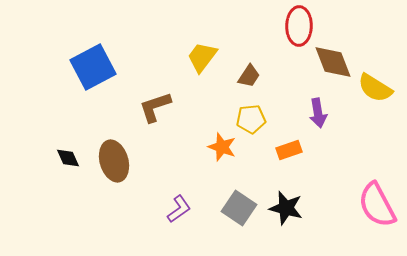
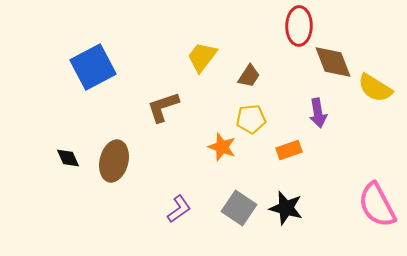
brown L-shape: moved 8 px right
brown ellipse: rotated 30 degrees clockwise
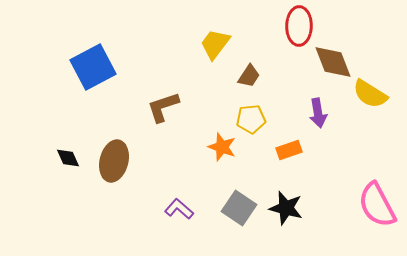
yellow trapezoid: moved 13 px right, 13 px up
yellow semicircle: moved 5 px left, 6 px down
purple L-shape: rotated 104 degrees counterclockwise
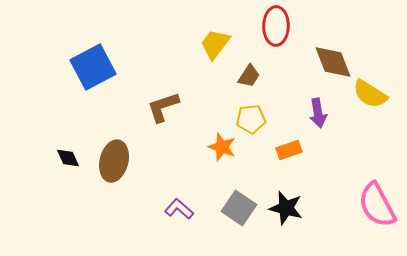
red ellipse: moved 23 px left
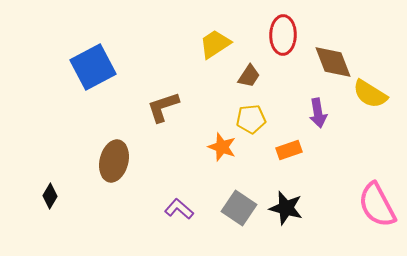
red ellipse: moved 7 px right, 9 px down
yellow trapezoid: rotated 20 degrees clockwise
black diamond: moved 18 px left, 38 px down; rotated 55 degrees clockwise
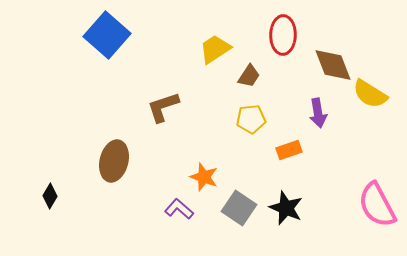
yellow trapezoid: moved 5 px down
brown diamond: moved 3 px down
blue square: moved 14 px right, 32 px up; rotated 21 degrees counterclockwise
orange star: moved 18 px left, 30 px down
black star: rotated 8 degrees clockwise
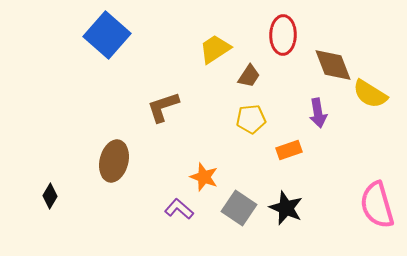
pink semicircle: rotated 12 degrees clockwise
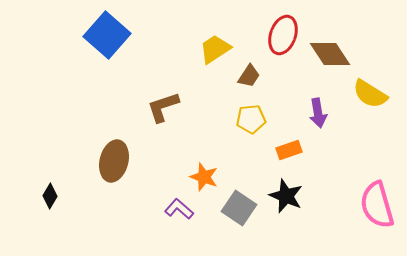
red ellipse: rotated 18 degrees clockwise
brown diamond: moved 3 px left, 11 px up; rotated 12 degrees counterclockwise
black star: moved 12 px up
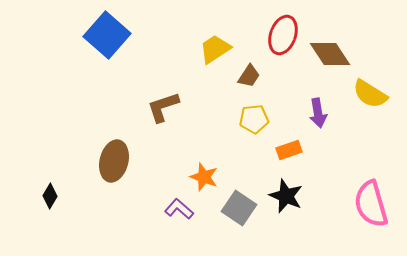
yellow pentagon: moved 3 px right
pink semicircle: moved 6 px left, 1 px up
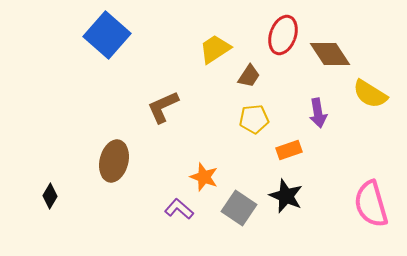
brown L-shape: rotated 6 degrees counterclockwise
